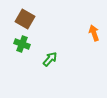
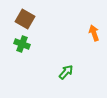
green arrow: moved 16 px right, 13 px down
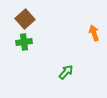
brown square: rotated 18 degrees clockwise
green cross: moved 2 px right, 2 px up; rotated 28 degrees counterclockwise
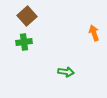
brown square: moved 2 px right, 3 px up
green arrow: rotated 56 degrees clockwise
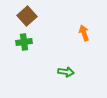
orange arrow: moved 10 px left
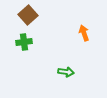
brown square: moved 1 px right, 1 px up
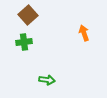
green arrow: moved 19 px left, 8 px down
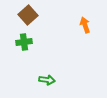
orange arrow: moved 1 px right, 8 px up
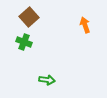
brown square: moved 1 px right, 2 px down
green cross: rotated 28 degrees clockwise
